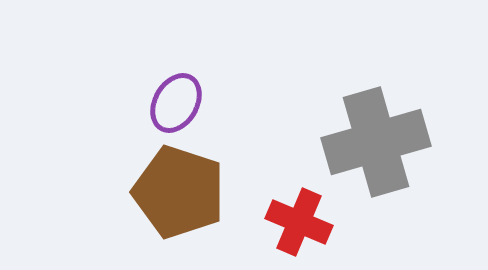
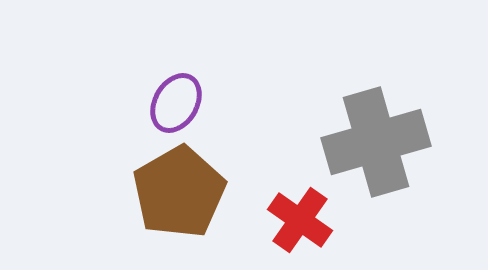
brown pentagon: rotated 24 degrees clockwise
red cross: moved 1 px right, 2 px up; rotated 12 degrees clockwise
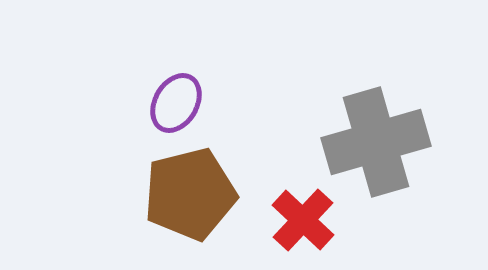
brown pentagon: moved 11 px right, 2 px down; rotated 16 degrees clockwise
red cross: moved 3 px right; rotated 8 degrees clockwise
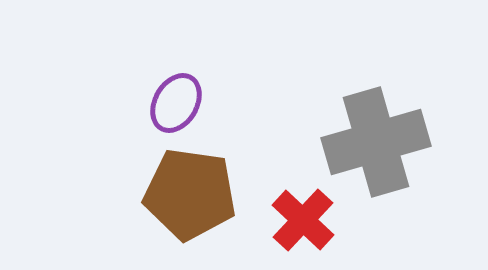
brown pentagon: rotated 22 degrees clockwise
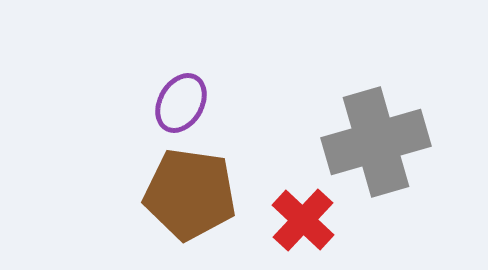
purple ellipse: moved 5 px right
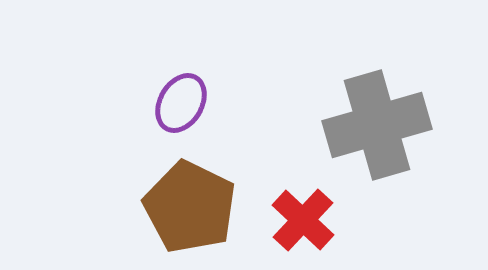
gray cross: moved 1 px right, 17 px up
brown pentagon: moved 13 px down; rotated 18 degrees clockwise
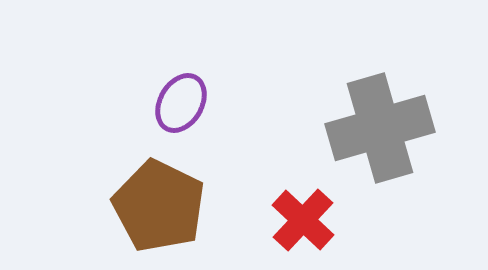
gray cross: moved 3 px right, 3 px down
brown pentagon: moved 31 px left, 1 px up
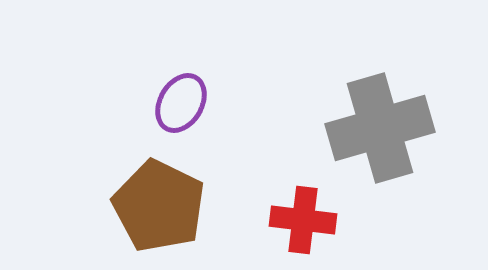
red cross: rotated 36 degrees counterclockwise
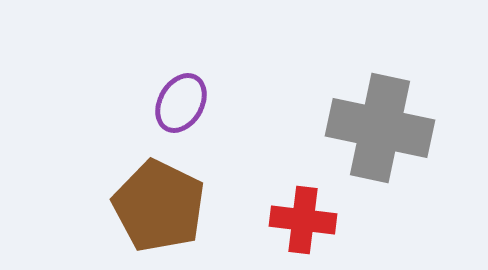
gray cross: rotated 28 degrees clockwise
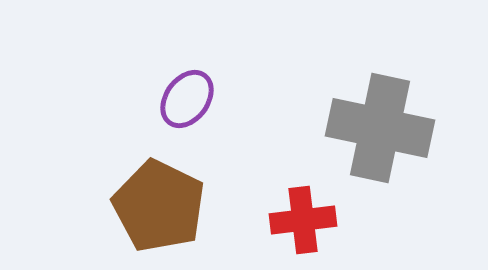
purple ellipse: moved 6 px right, 4 px up; rotated 6 degrees clockwise
red cross: rotated 14 degrees counterclockwise
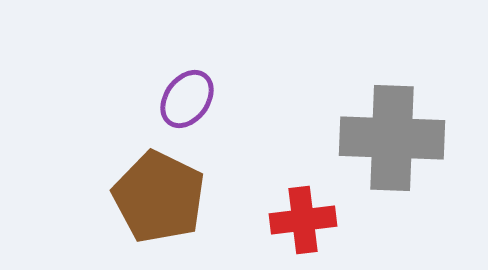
gray cross: moved 12 px right, 10 px down; rotated 10 degrees counterclockwise
brown pentagon: moved 9 px up
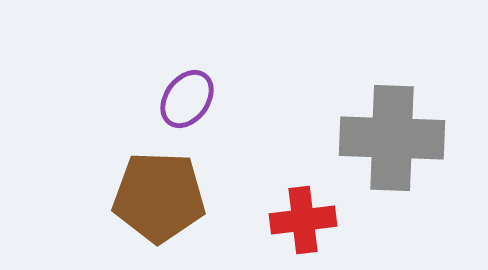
brown pentagon: rotated 24 degrees counterclockwise
